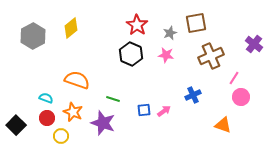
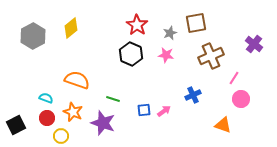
pink circle: moved 2 px down
black square: rotated 18 degrees clockwise
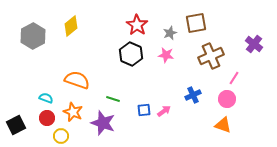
yellow diamond: moved 2 px up
pink circle: moved 14 px left
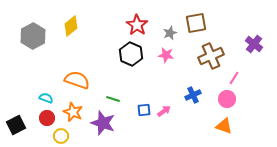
orange triangle: moved 1 px right, 1 px down
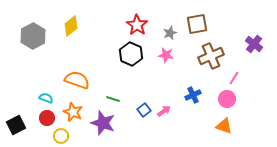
brown square: moved 1 px right, 1 px down
blue square: rotated 32 degrees counterclockwise
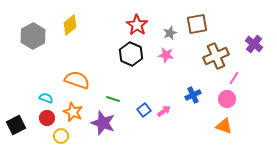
yellow diamond: moved 1 px left, 1 px up
brown cross: moved 5 px right
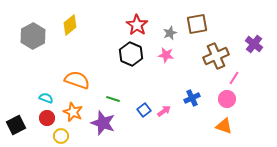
blue cross: moved 1 px left, 3 px down
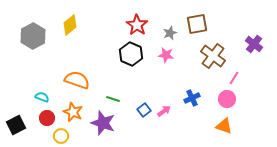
brown cross: moved 3 px left; rotated 30 degrees counterclockwise
cyan semicircle: moved 4 px left, 1 px up
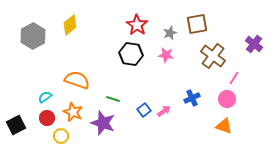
black hexagon: rotated 15 degrees counterclockwise
cyan semicircle: moved 3 px right; rotated 56 degrees counterclockwise
